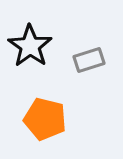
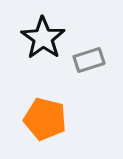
black star: moved 13 px right, 8 px up
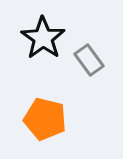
gray rectangle: rotated 72 degrees clockwise
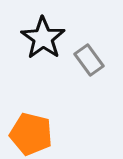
orange pentagon: moved 14 px left, 15 px down
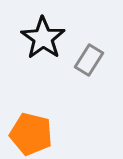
gray rectangle: rotated 68 degrees clockwise
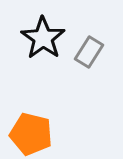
gray rectangle: moved 8 px up
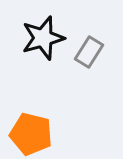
black star: rotated 21 degrees clockwise
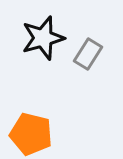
gray rectangle: moved 1 px left, 2 px down
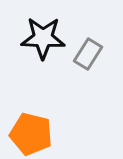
black star: rotated 18 degrees clockwise
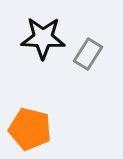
orange pentagon: moved 1 px left, 5 px up
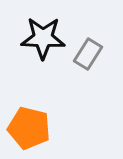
orange pentagon: moved 1 px left, 1 px up
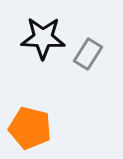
orange pentagon: moved 1 px right
